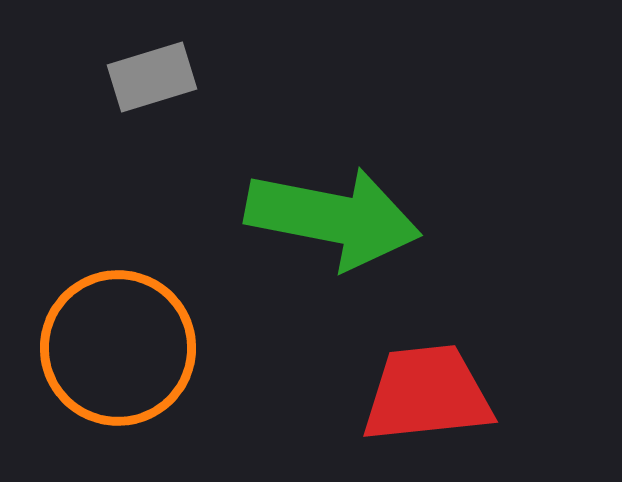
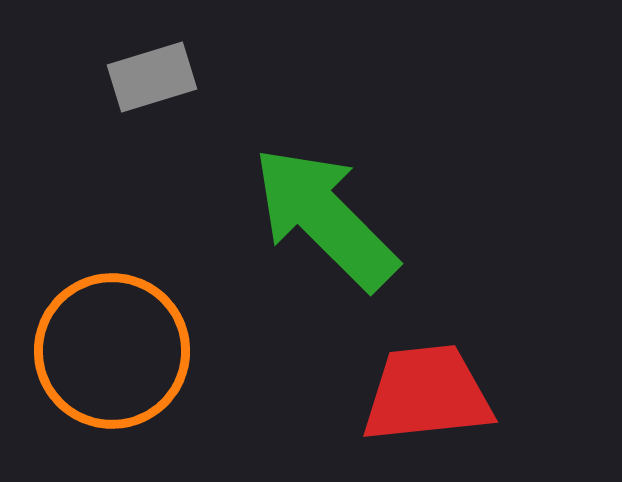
green arrow: moved 8 px left; rotated 146 degrees counterclockwise
orange circle: moved 6 px left, 3 px down
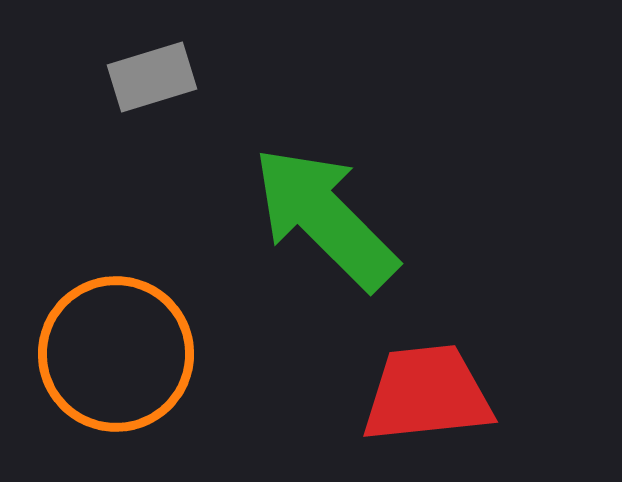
orange circle: moved 4 px right, 3 px down
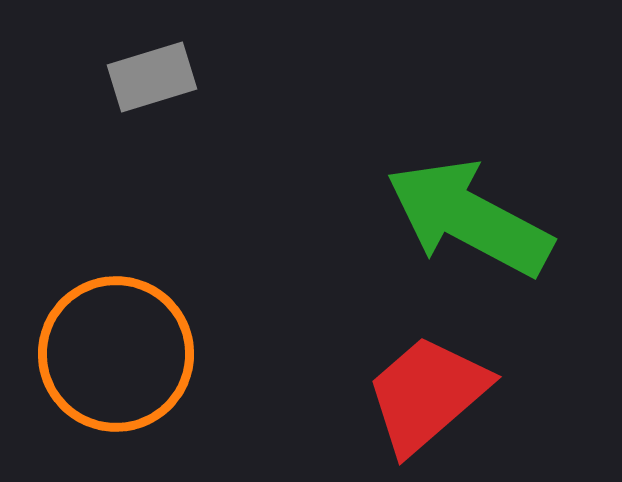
green arrow: moved 144 px right; rotated 17 degrees counterclockwise
red trapezoid: rotated 35 degrees counterclockwise
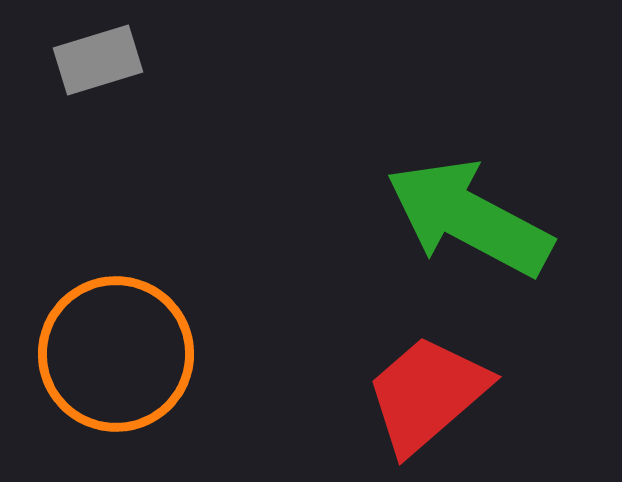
gray rectangle: moved 54 px left, 17 px up
